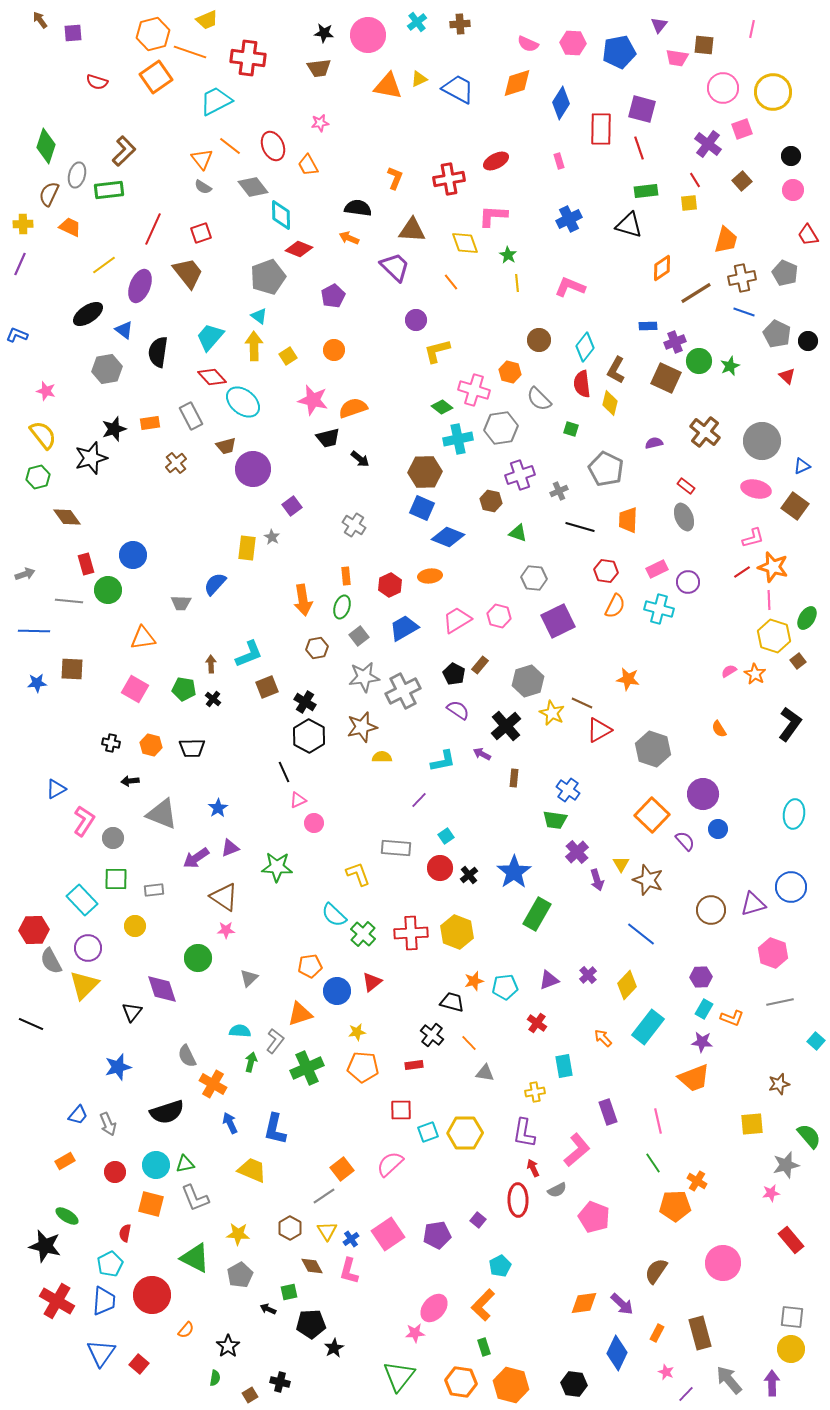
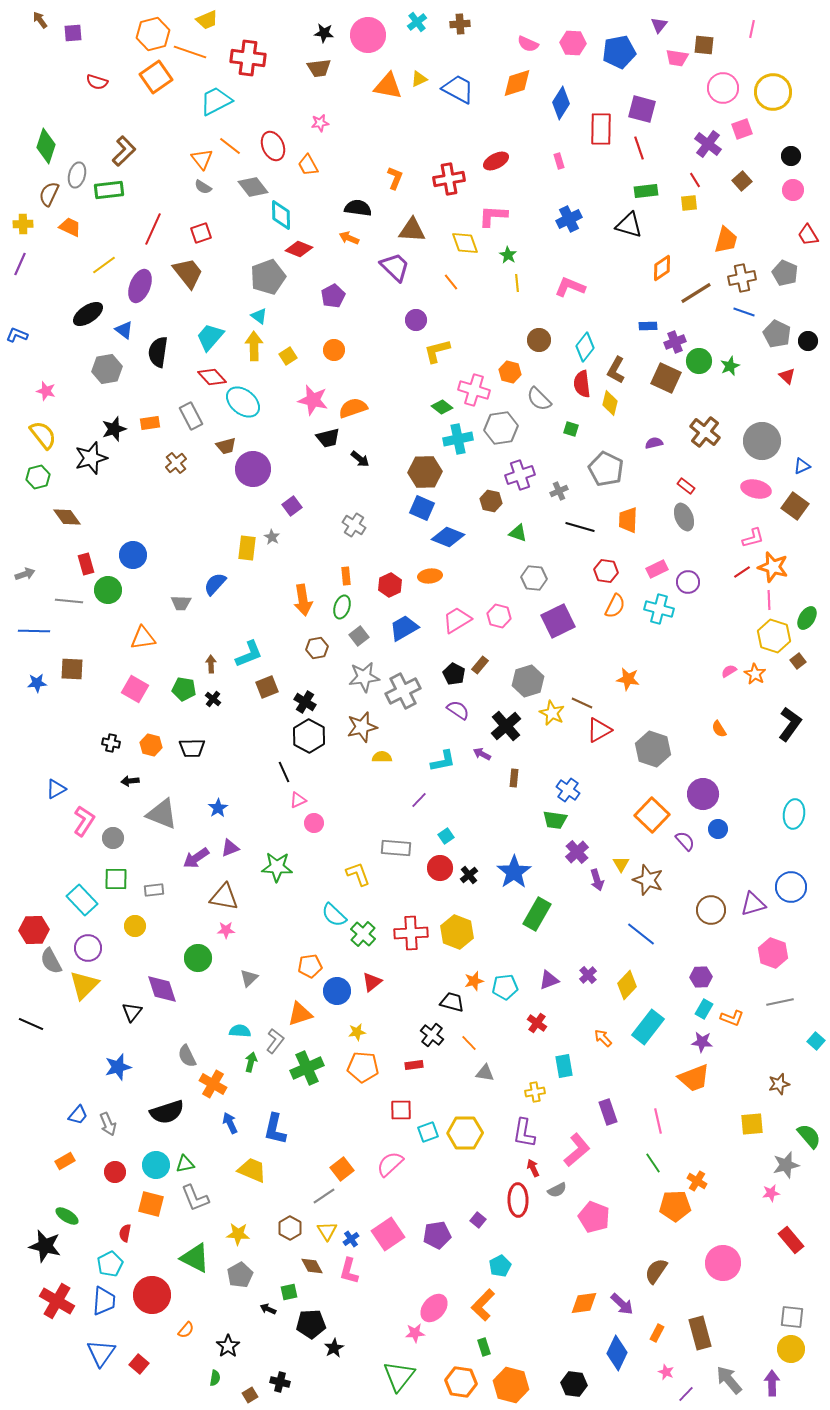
brown triangle at (224, 897): rotated 24 degrees counterclockwise
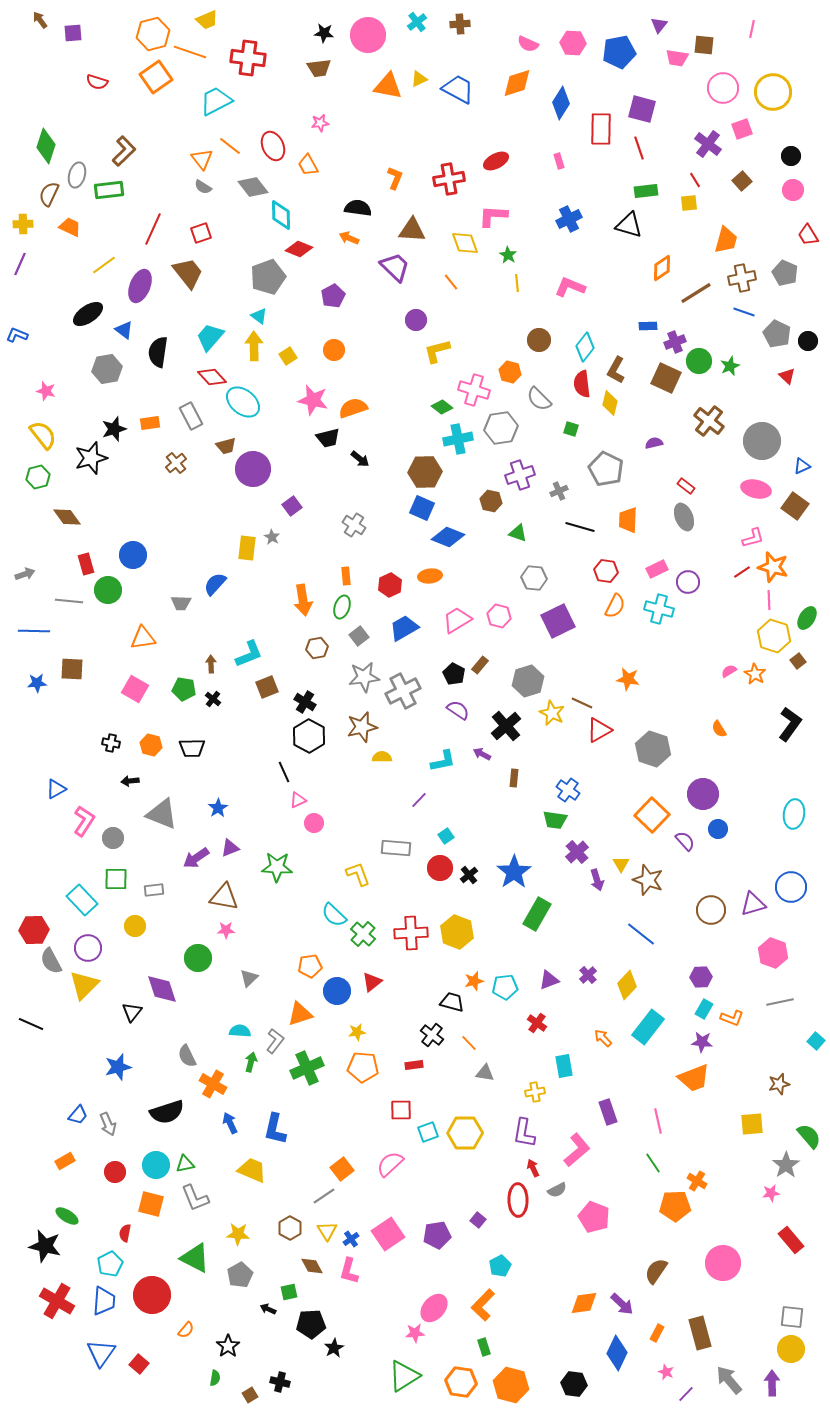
brown cross at (705, 432): moved 4 px right, 11 px up
gray star at (786, 1165): rotated 20 degrees counterclockwise
green triangle at (399, 1376): moved 5 px right; rotated 20 degrees clockwise
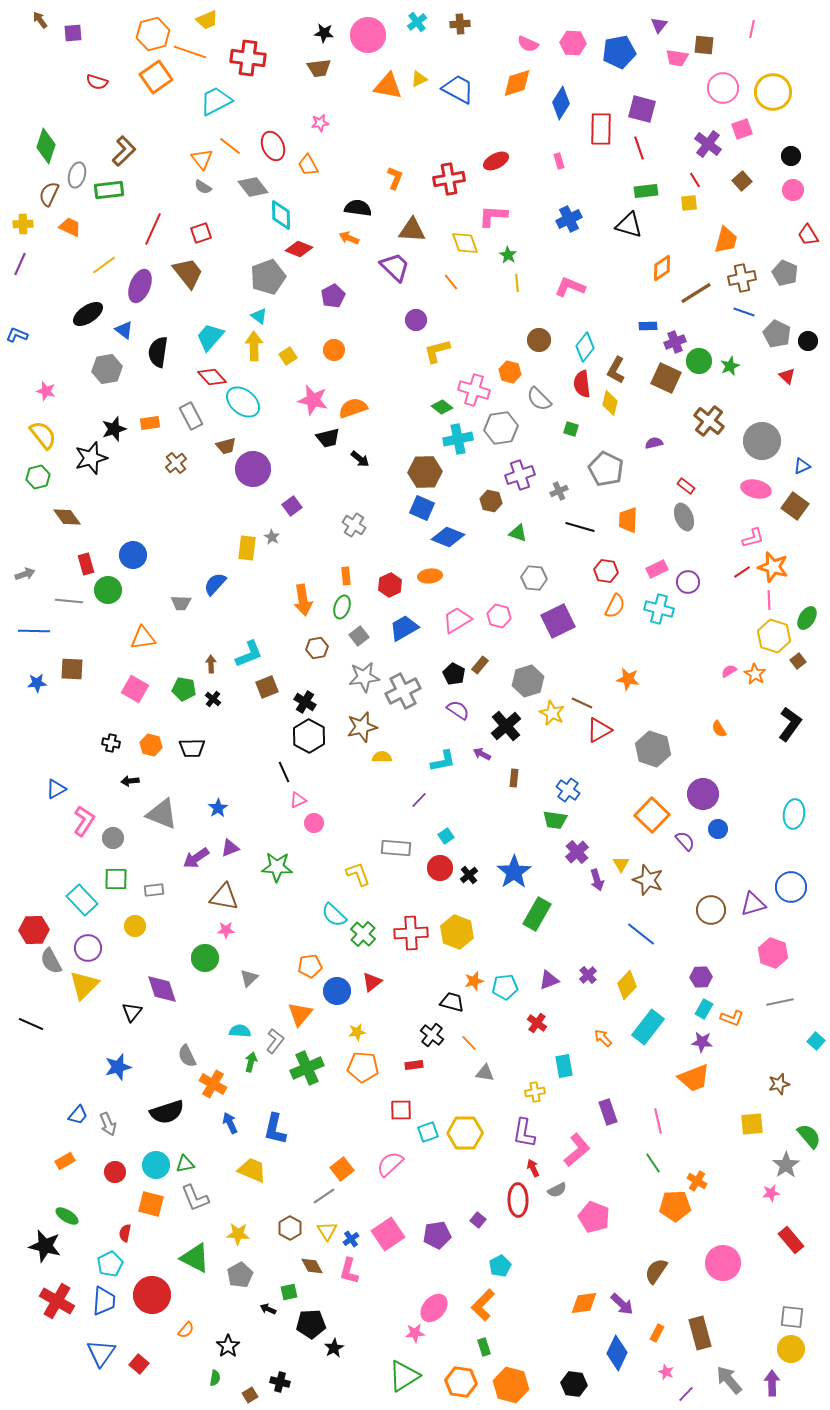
green circle at (198, 958): moved 7 px right
orange triangle at (300, 1014): rotated 32 degrees counterclockwise
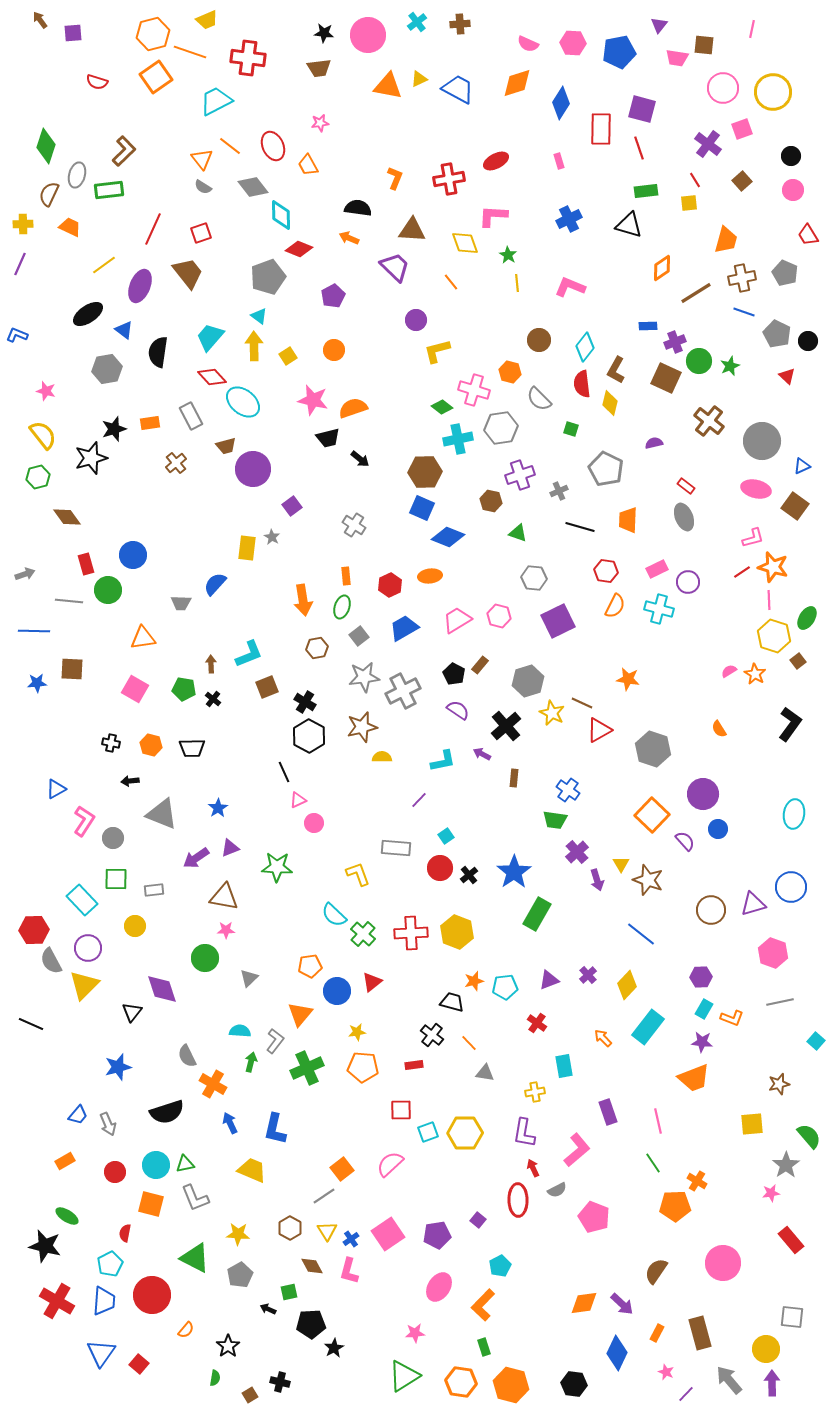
pink ellipse at (434, 1308): moved 5 px right, 21 px up; rotated 8 degrees counterclockwise
yellow circle at (791, 1349): moved 25 px left
